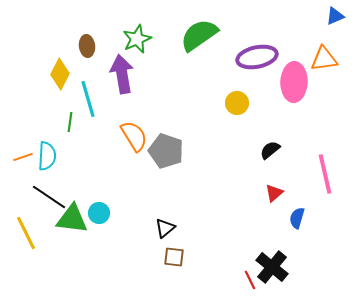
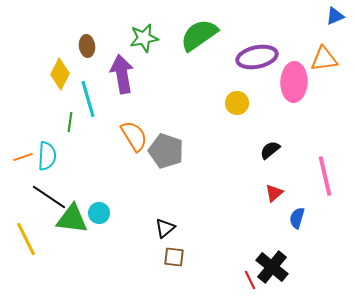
green star: moved 7 px right, 1 px up; rotated 12 degrees clockwise
pink line: moved 2 px down
yellow line: moved 6 px down
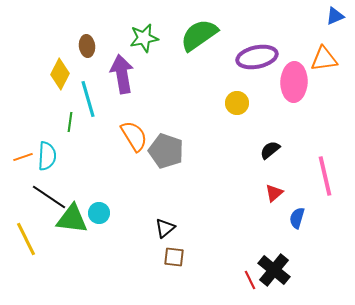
black cross: moved 2 px right, 3 px down
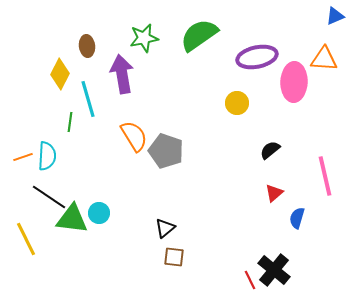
orange triangle: rotated 12 degrees clockwise
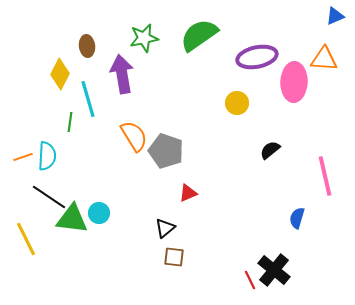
red triangle: moved 86 px left; rotated 18 degrees clockwise
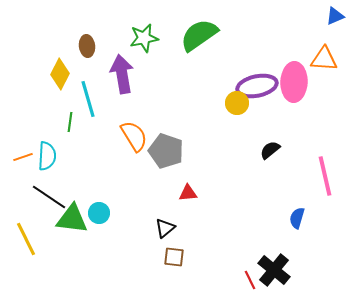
purple ellipse: moved 29 px down
red triangle: rotated 18 degrees clockwise
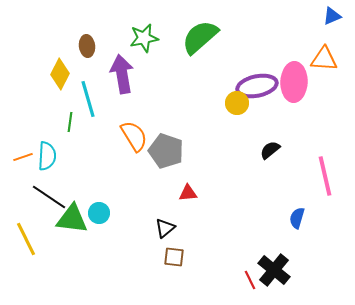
blue triangle: moved 3 px left
green semicircle: moved 1 px right, 2 px down; rotated 6 degrees counterclockwise
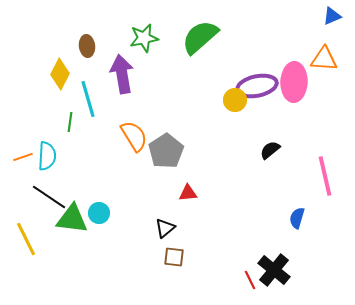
yellow circle: moved 2 px left, 3 px up
gray pentagon: rotated 20 degrees clockwise
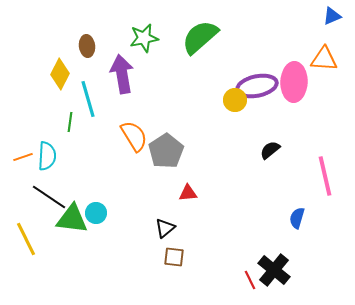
cyan circle: moved 3 px left
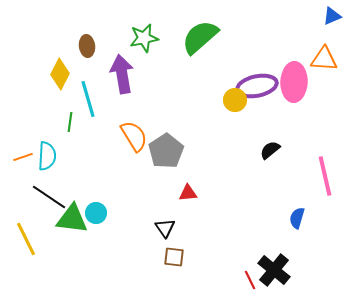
black triangle: rotated 25 degrees counterclockwise
